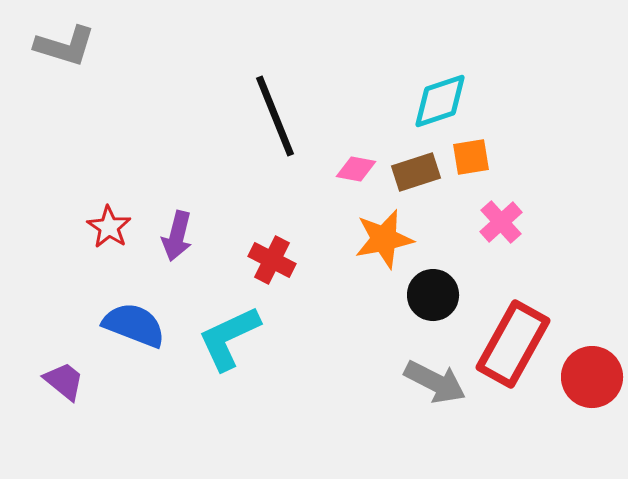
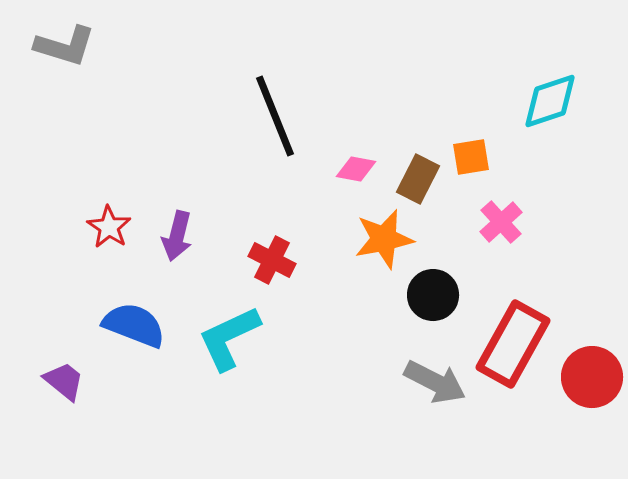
cyan diamond: moved 110 px right
brown rectangle: moved 2 px right, 7 px down; rotated 45 degrees counterclockwise
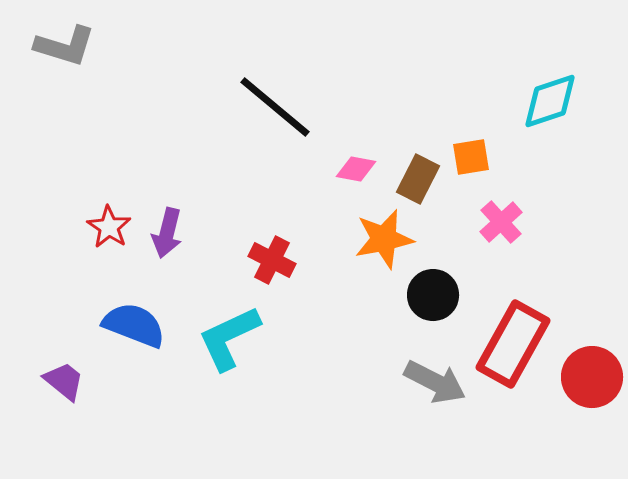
black line: moved 9 px up; rotated 28 degrees counterclockwise
purple arrow: moved 10 px left, 3 px up
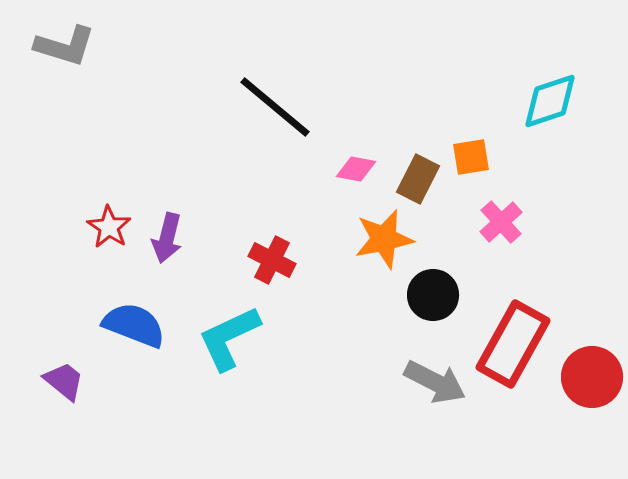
purple arrow: moved 5 px down
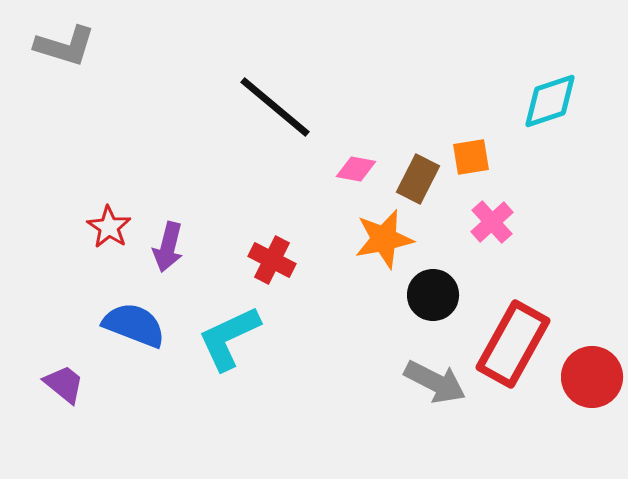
pink cross: moved 9 px left
purple arrow: moved 1 px right, 9 px down
purple trapezoid: moved 3 px down
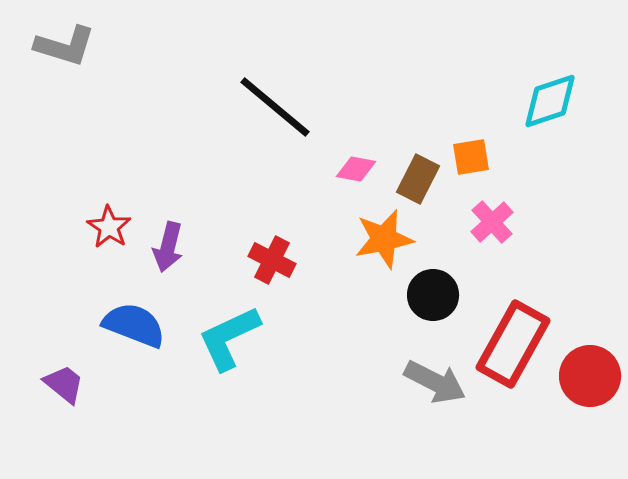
red circle: moved 2 px left, 1 px up
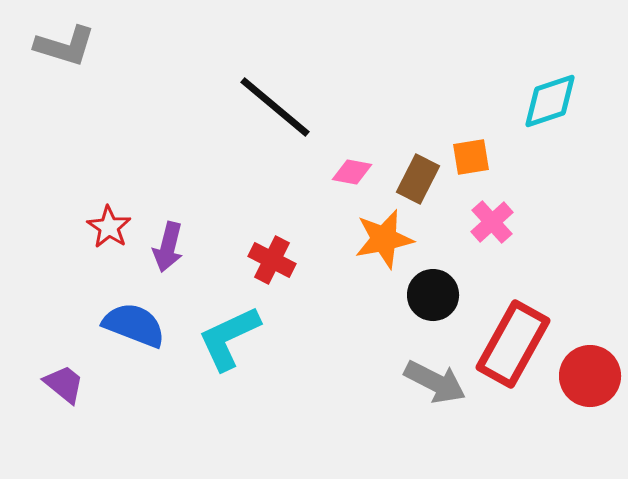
pink diamond: moved 4 px left, 3 px down
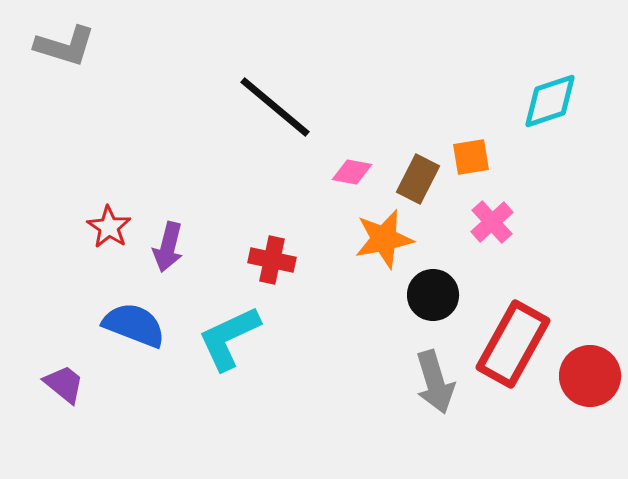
red cross: rotated 15 degrees counterclockwise
gray arrow: rotated 46 degrees clockwise
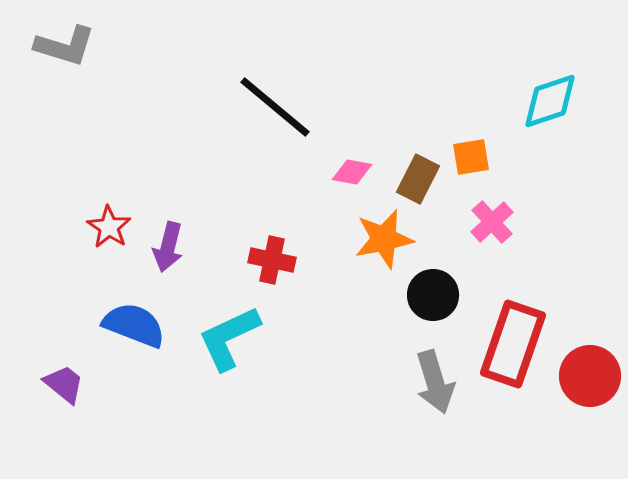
red rectangle: rotated 10 degrees counterclockwise
